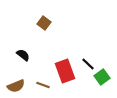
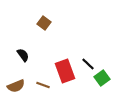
black semicircle: rotated 16 degrees clockwise
green square: moved 1 px down
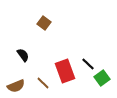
brown line: moved 2 px up; rotated 24 degrees clockwise
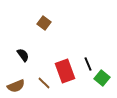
black line: rotated 24 degrees clockwise
green square: rotated 14 degrees counterclockwise
brown line: moved 1 px right
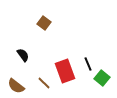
brown semicircle: rotated 60 degrees clockwise
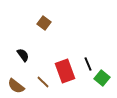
brown line: moved 1 px left, 1 px up
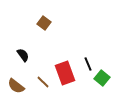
red rectangle: moved 2 px down
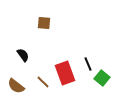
brown square: rotated 32 degrees counterclockwise
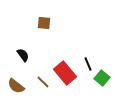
red rectangle: rotated 20 degrees counterclockwise
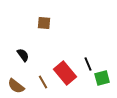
green square: rotated 35 degrees clockwise
brown line: rotated 16 degrees clockwise
